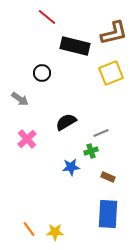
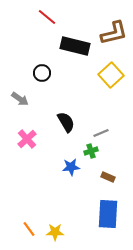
yellow square: moved 2 px down; rotated 20 degrees counterclockwise
black semicircle: rotated 90 degrees clockwise
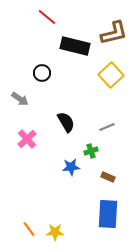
gray line: moved 6 px right, 6 px up
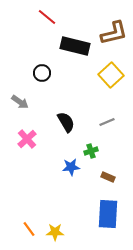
gray arrow: moved 3 px down
gray line: moved 5 px up
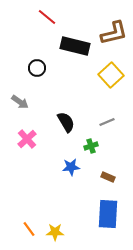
black circle: moved 5 px left, 5 px up
green cross: moved 5 px up
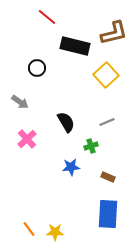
yellow square: moved 5 px left
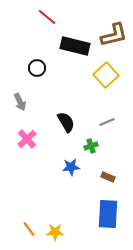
brown L-shape: moved 2 px down
gray arrow: rotated 30 degrees clockwise
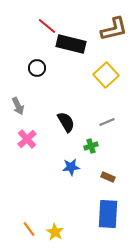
red line: moved 9 px down
brown L-shape: moved 6 px up
black rectangle: moved 4 px left, 2 px up
gray arrow: moved 2 px left, 4 px down
yellow star: rotated 30 degrees clockwise
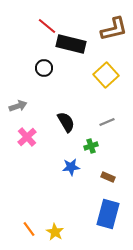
black circle: moved 7 px right
gray arrow: rotated 84 degrees counterclockwise
pink cross: moved 2 px up
blue rectangle: rotated 12 degrees clockwise
